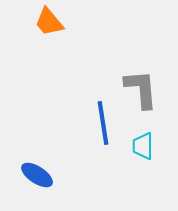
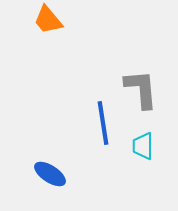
orange trapezoid: moved 1 px left, 2 px up
blue ellipse: moved 13 px right, 1 px up
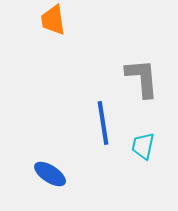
orange trapezoid: moved 5 px right; rotated 32 degrees clockwise
gray L-shape: moved 1 px right, 11 px up
cyan trapezoid: rotated 12 degrees clockwise
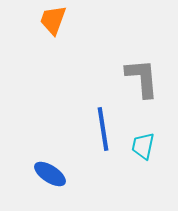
orange trapezoid: rotated 28 degrees clockwise
blue line: moved 6 px down
